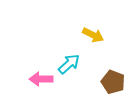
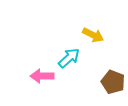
cyan arrow: moved 6 px up
pink arrow: moved 1 px right, 3 px up
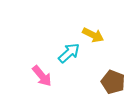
cyan arrow: moved 5 px up
pink arrow: rotated 130 degrees counterclockwise
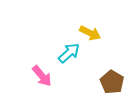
yellow arrow: moved 3 px left, 2 px up
brown pentagon: moved 1 px left; rotated 10 degrees clockwise
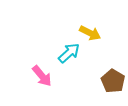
brown pentagon: moved 1 px right, 1 px up
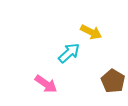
yellow arrow: moved 1 px right, 1 px up
pink arrow: moved 4 px right, 8 px down; rotated 15 degrees counterclockwise
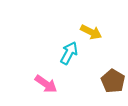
cyan arrow: rotated 20 degrees counterclockwise
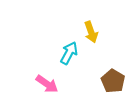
yellow arrow: rotated 45 degrees clockwise
pink arrow: moved 1 px right
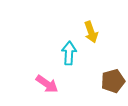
cyan arrow: rotated 25 degrees counterclockwise
brown pentagon: rotated 25 degrees clockwise
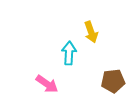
brown pentagon: rotated 10 degrees clockwise
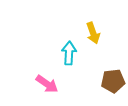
yellow arrow: moved 2 px right, 1 px down
